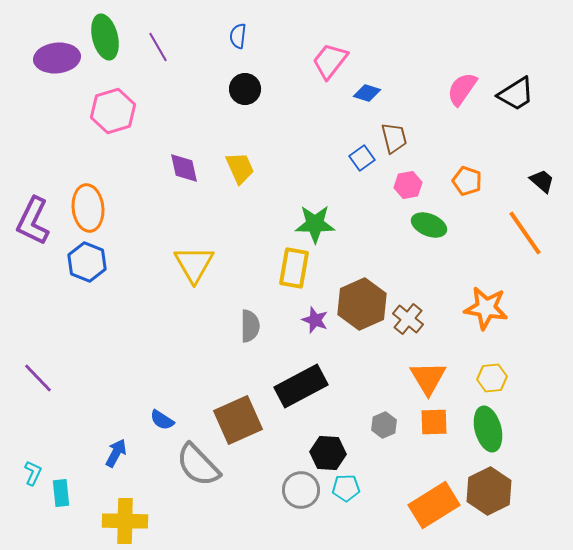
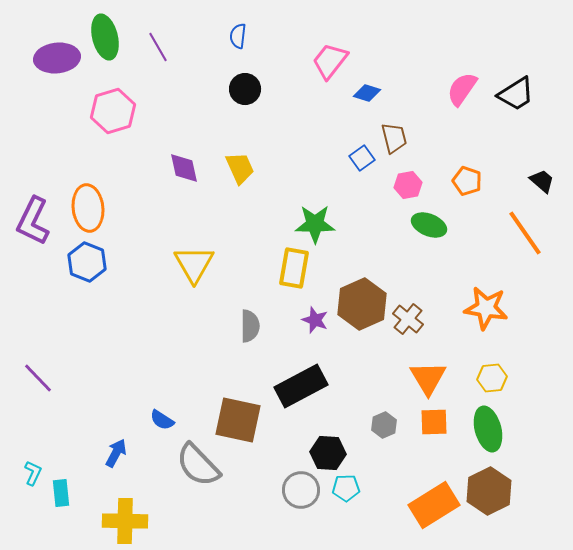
brown square at (238, 420): rotated 36 degrees clockwise
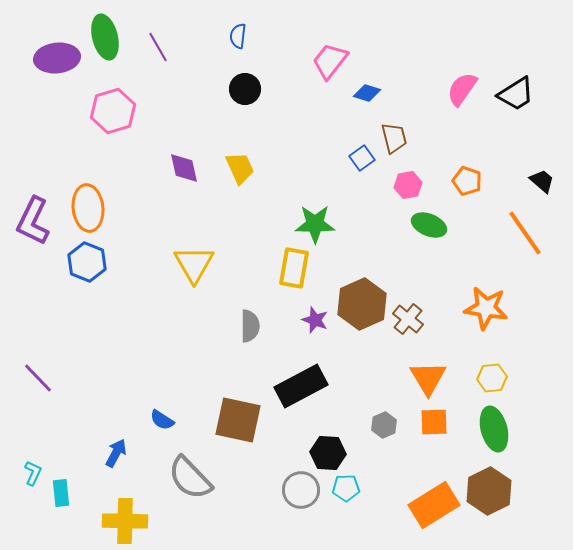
green ellipse at (488, 429): moved 6 px right
gray semicircle at (198, 465): moved 8 px left, 13 px down
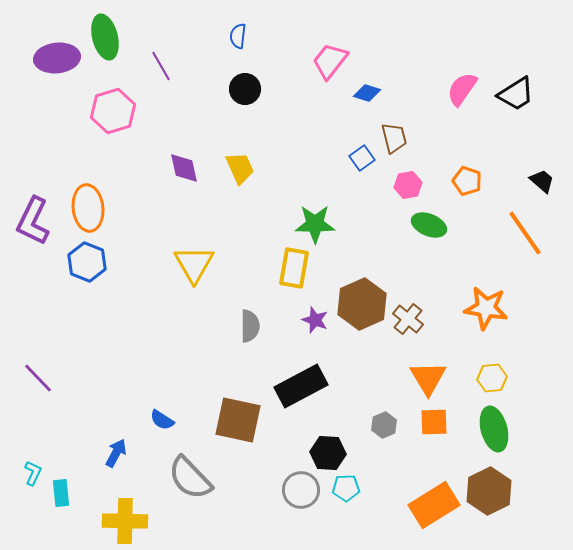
purple line at (158, 47): moved 3 px right, 19 px down
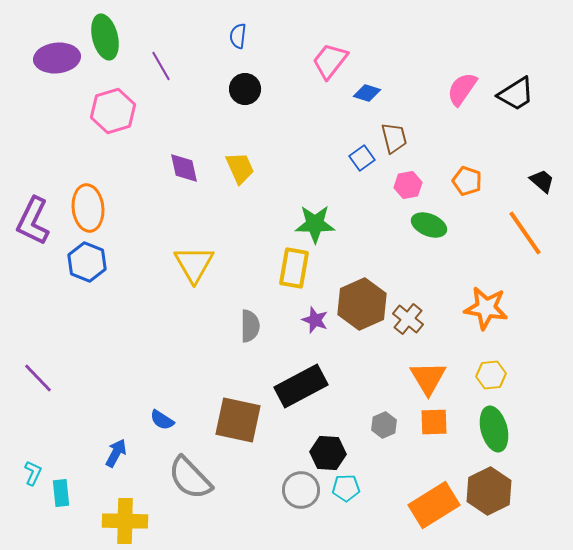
yellow hexagon at (492, 378): moved 1 px left, 3 px up
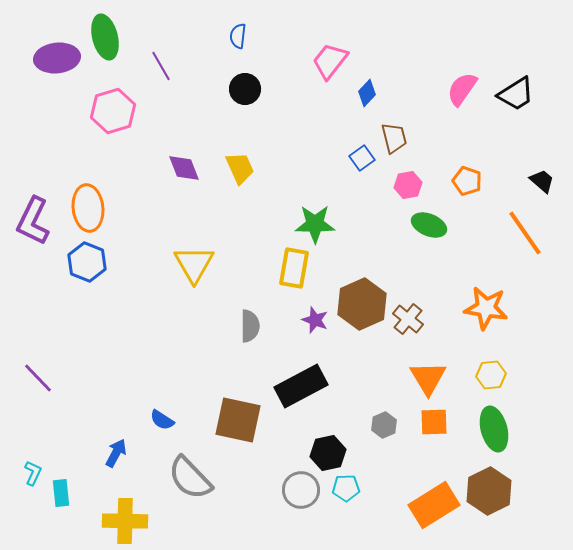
blue diamond at (367, 93): rotated 64 degrees counterclockwise
purple diamond at (184, 168): rotated 8 degrees counterclockwise
black hexagon at (328, 453): rotated 16 degrees counterclockwise
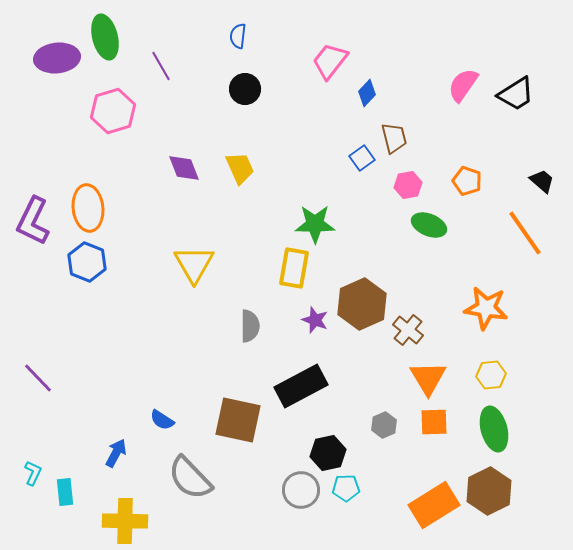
pink semicircle at (462, 89): moved 1 px right, 4 px up
brown cross at (408, 319): moved 11 px down
cyan rectangle at (61, 493): moved 4 px right, 1 px up
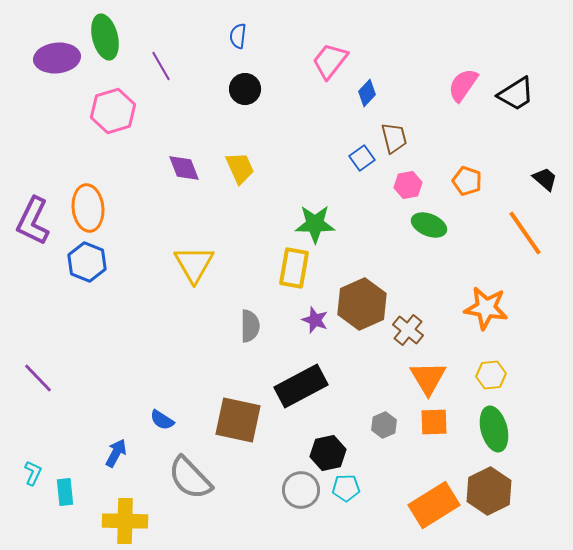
black trapezoid at (542, 181): moved 3 px right, 2 px up
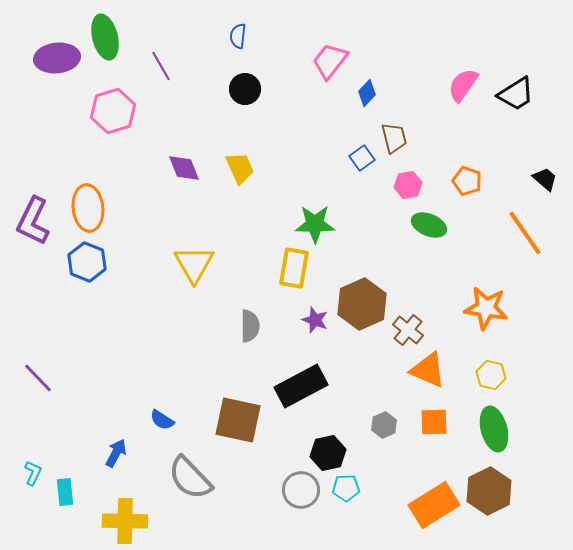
yellow hexagon at (491, 375): rotated 20 degrees clockwise
orange triangle at (428, 378): moved 8 px up; rotated 36 degrees counterclockwise
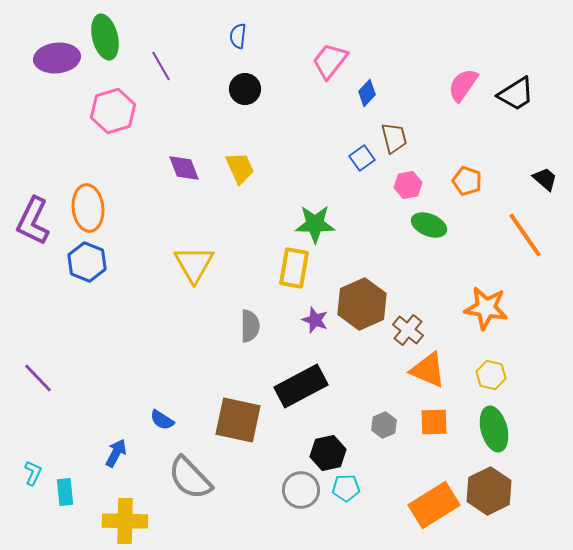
orange line at (525, 233): moved 2 px down
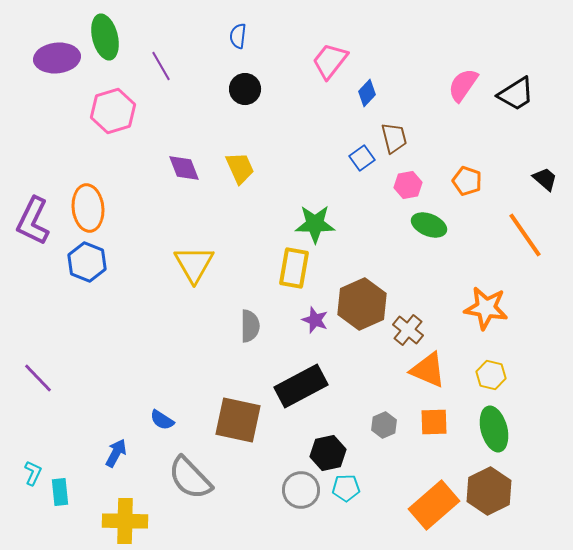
cyan rectangle at (65, 492): moved 5 px left
orange rectangle at (434, 505): rotated 9 degrees counterclockwise
